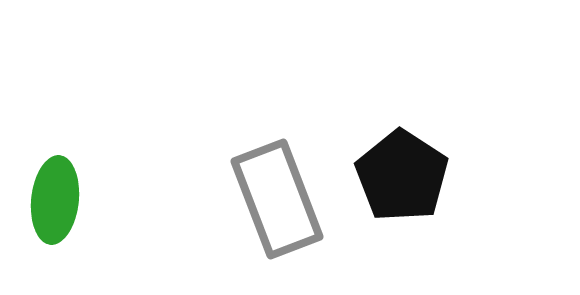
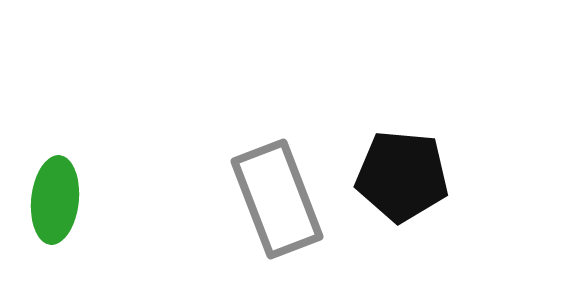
black pentagon: rotated 28 degrees counterclockwise
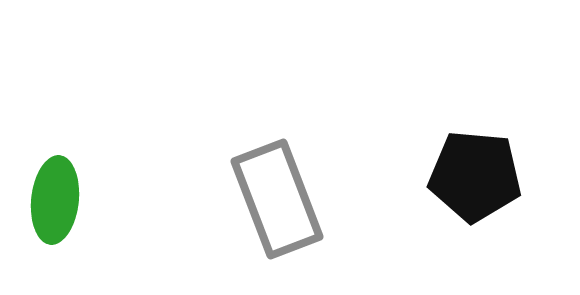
black pentagon: moved 73 px right
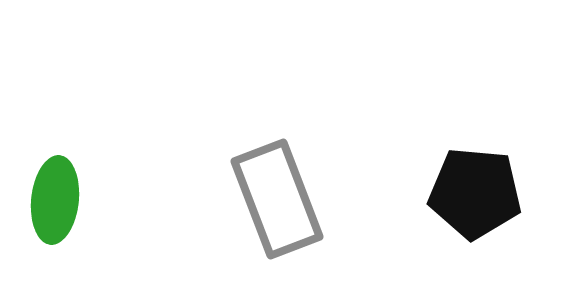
black pentagon: moved 17 px down
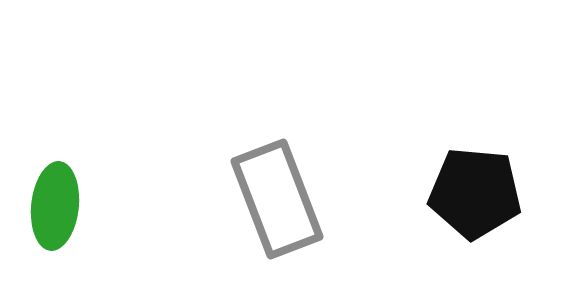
green ellipse: moved 6 px down
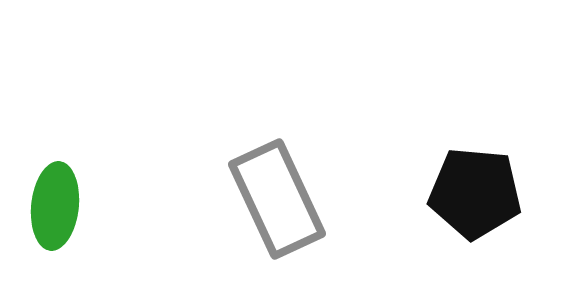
gray rectangle: rotated 4 degrees counterclockwise
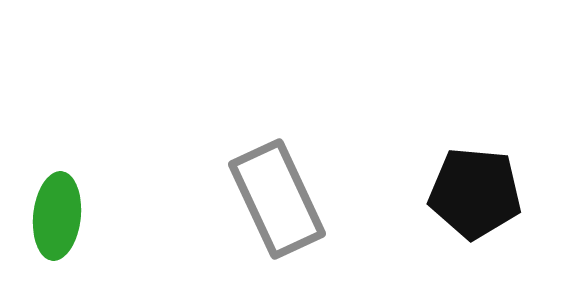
green ellipse: moved 2 px right, 10 px down
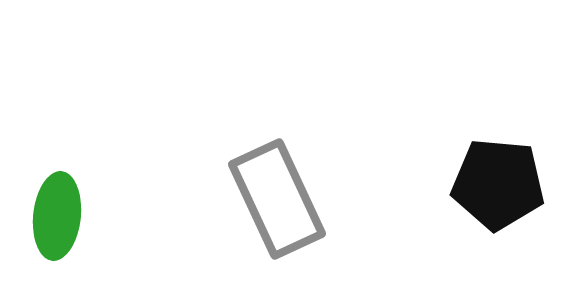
black pentagon: moved 23 px right, 9 px up
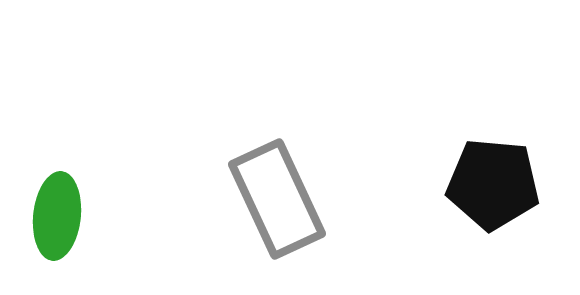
black pentagon: moved 5 px left
